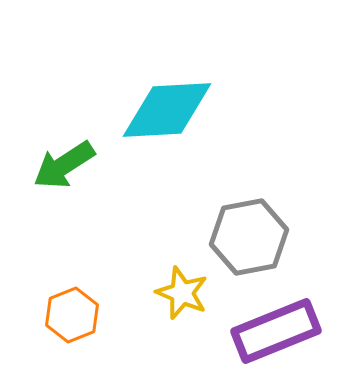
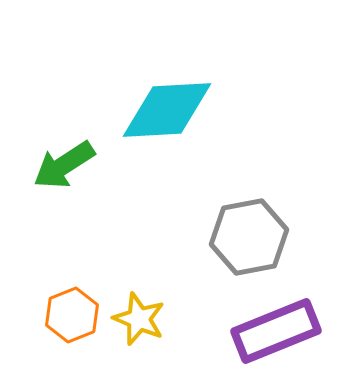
yellow star: moved 43 px left, 26 px down
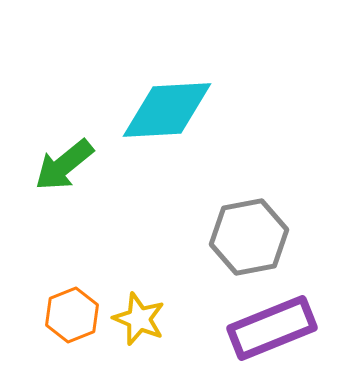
green arrow: rotated 6 degrees counterclockwise
purple rectangle: moved 4 px left, 3 px up
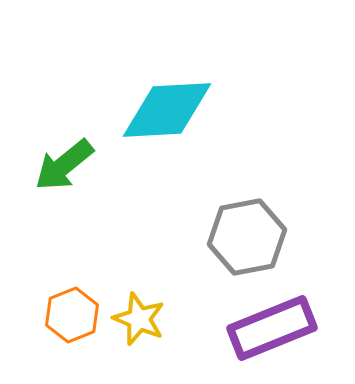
gray hexagon: moved 2 px left
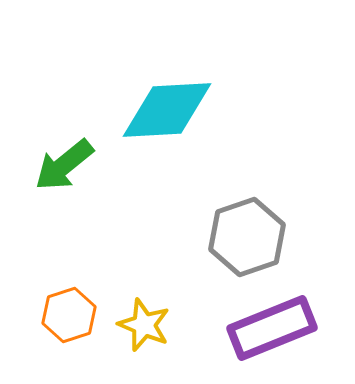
gray hexagon: rotated 8 degrees counterclockwise
orange hexagon: moved 3 px left; rotated 4 degrees clockwise
yellow star: moved 5 px right, 6 px down
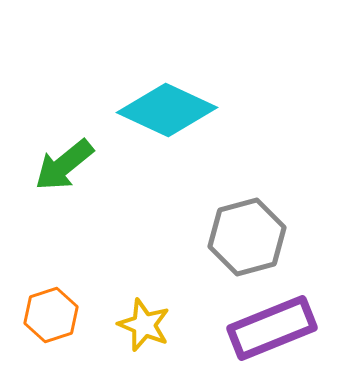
cyan diamond: rotated 28 degrees clockwise
gray hexagon: rotated 4 degrees clockwise
orange hexagon: moved 18 px left
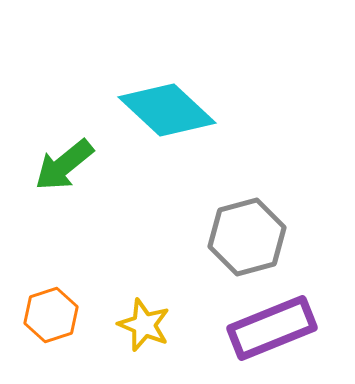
cyan diamond: rotated 18 degrees clockwise
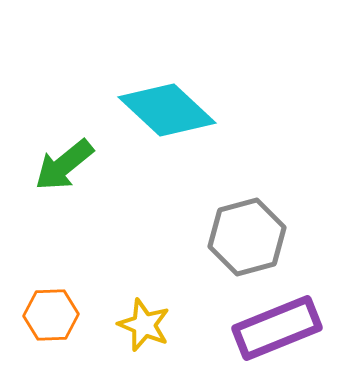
orange hexagon: rotated 16 degrees clockwise
purple rectangle: moved 5 px right
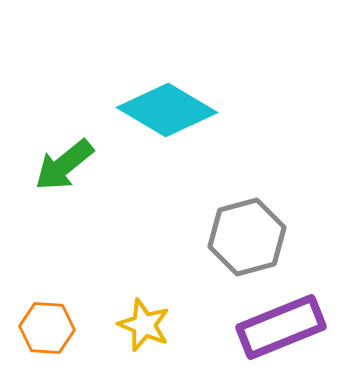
cyan diamond: rotated 12 degrees counterclockwise
orange hexagon: moved 4 px left, 13 px down; rotated 6 degrees clockwise
purple rectangle: moved 4 px right, 1 px up
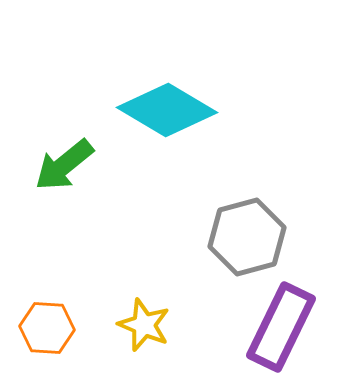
purple rectangle: rotated 42 degrees counterclockwise
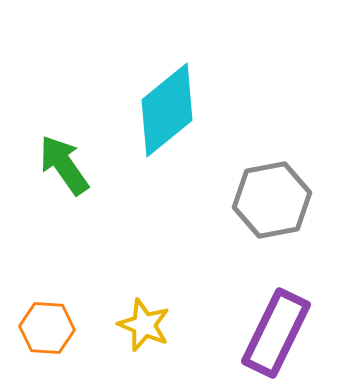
cyan diamond: rotated 70 degrees counterclockwise
green arrow: rotated 94 degrees clockwise
gray hexagon: moved 25 px right, 37 px up; rotated 4 degrees clockwise
purple rectangle: moved 5 px left, 6 px down
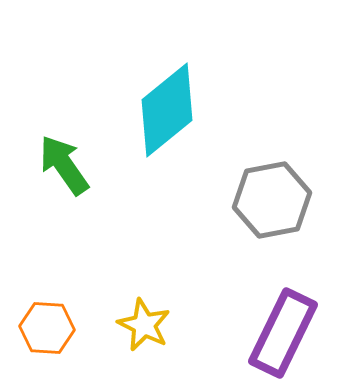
yellow star: rotated 4 degrees clockwise
purple rectangle: moved 7 px right
